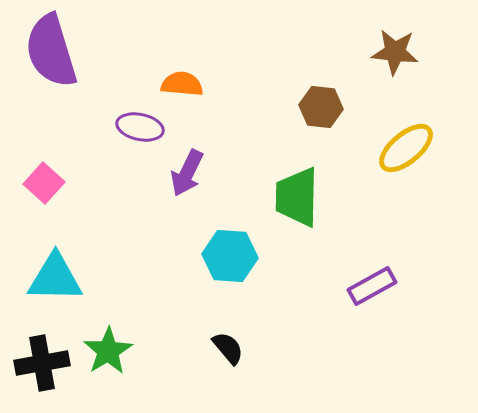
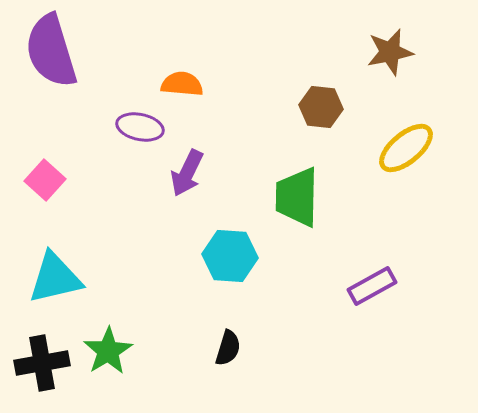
brown star: moved 5 px left; rotated 18 degrees counterclockwise
pink square: moved 1 px right, 3 px up
cyan triangle: rotated 14 degrees counterclockwise
black semicircle: rotated 57 degrees clockwise
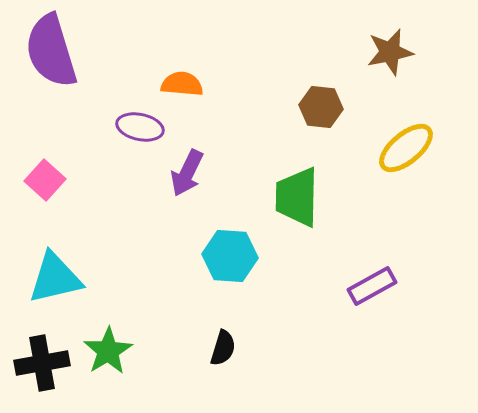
black semicircle: moved 5 px left
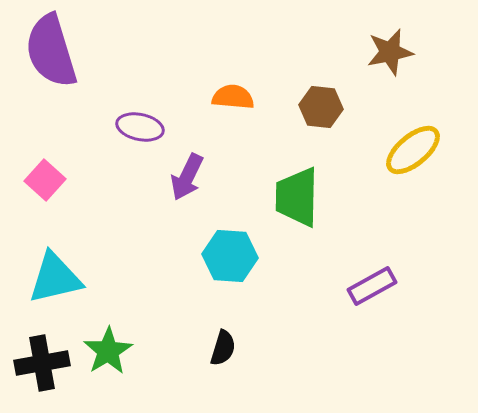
orange semicircle: moved 51 px right, 13 px down
yellow ellipse: moved 7 px right, 2 px down
purple arrow: moved 4 px down
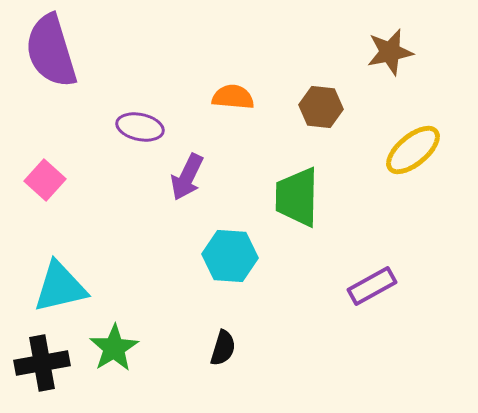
cyan triangle: moved 5 px right, 9 px down
green star: moved 6 px right, 3 px up
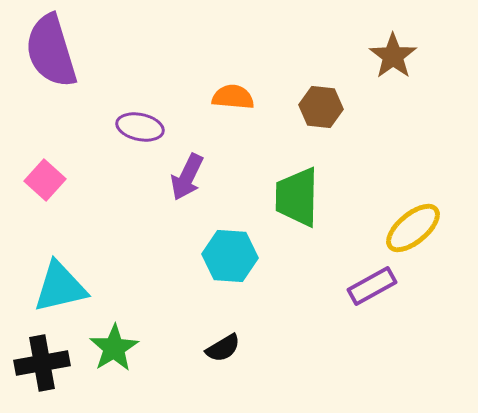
brown star: moved 3 px right, 4 px down; rotated 24 degrees counterclockwise
yellow ellipse: moved 78 px down
black semicircle: rotated 42 degrees clockwise
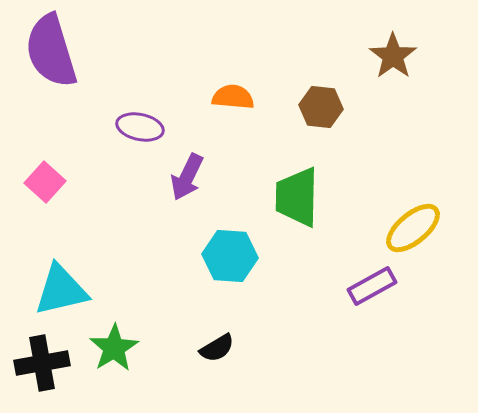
pink square: moved 2 px down
cyan triangle: moved 1 px right, 3 px down
black semicircle: moved 6 px left
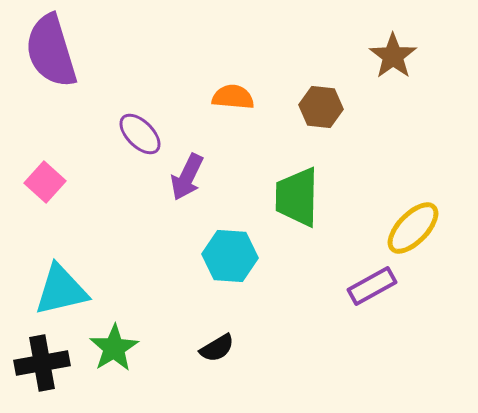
purple ellipse: moved 7 px down; rotated 33 degrees clockwise
yellow ellipse: rotated 6 degrees counterclockwise
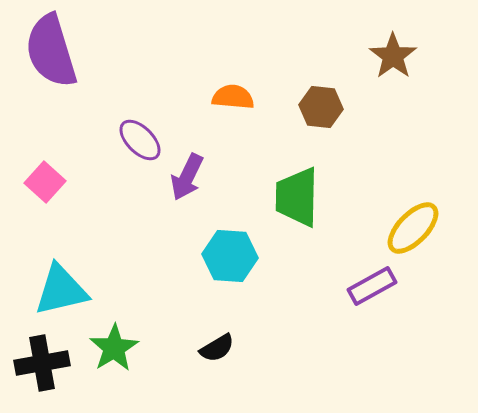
purple ellipse: moved 6 px down
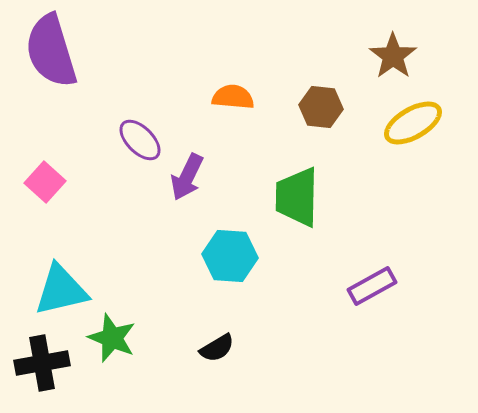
yellow ellipse: moved 105 px up; rotated 16 degrees clockwise
green star: moved 2 px left, 10 px up; rotated 18 degrees counterclockwise
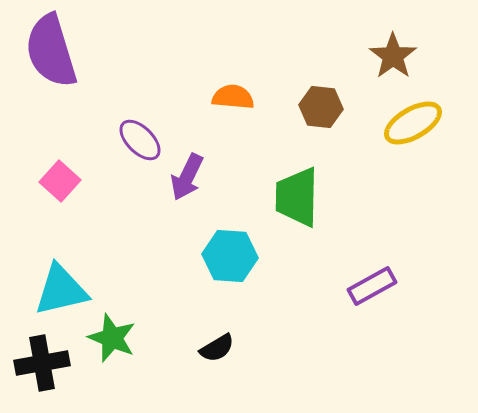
pink square: moved 15 px right, 1 px up
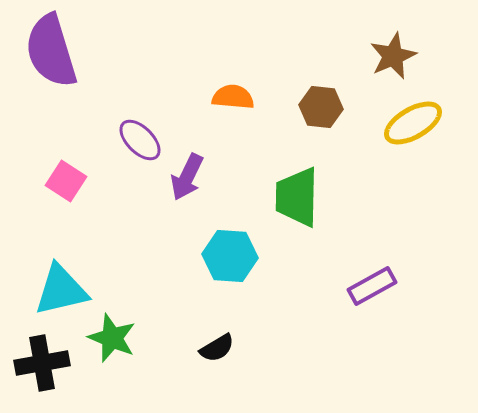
brown star: rotated 12 degrees clockwise
pink square: moved 6 px right; rotated 9 degrees counterclockwise
